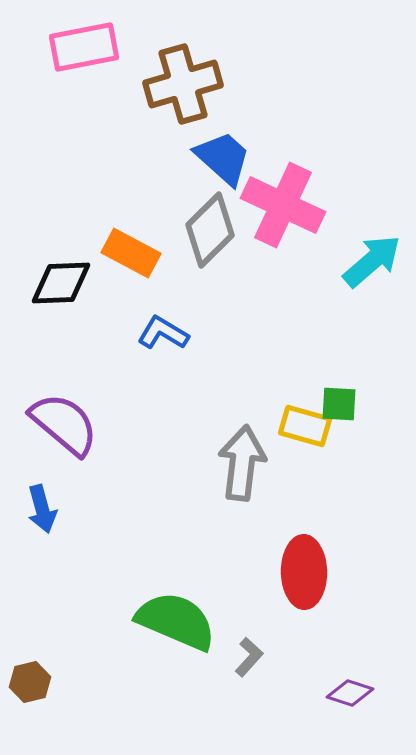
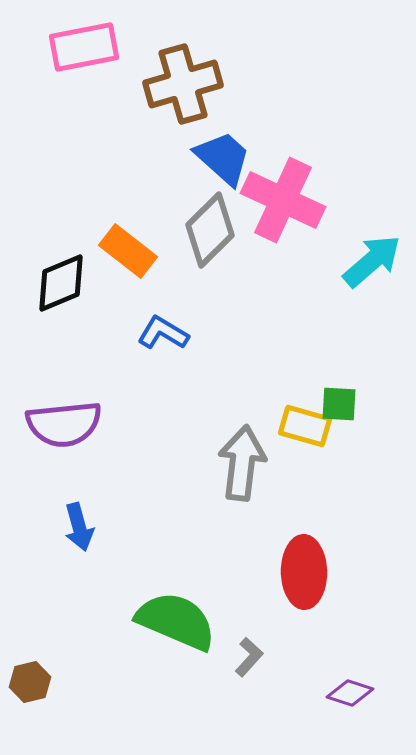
pink cross: moved 5 px up
orange rectangle: moved 3 px left, 2 px up; rotated 10 degrees clockwise
black diamond: rotated 20 degrees counterclockwise
purple semicircle: rotated 134 degrees clockwise
blue arrow: moved 37 px right, 18 px down
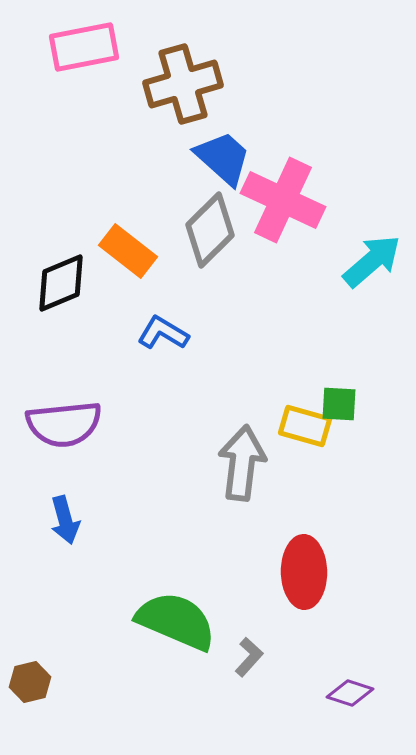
blue arrow: moved 14 px left, 7 px up
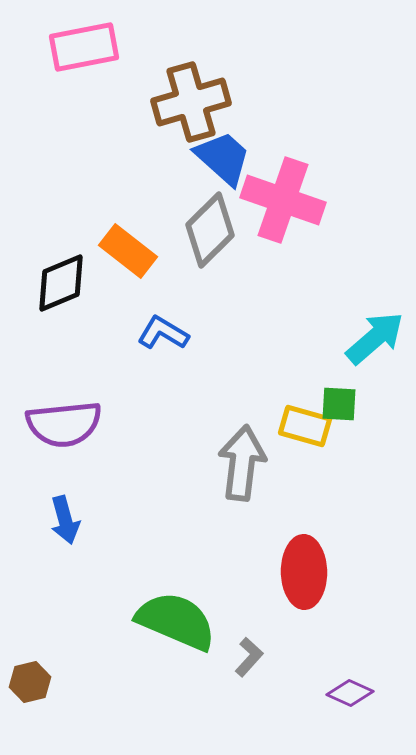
brown cross: moved 8 px right, 18 px down
pink cross: rotated 6 degrees counterclockwise
cyan arrow: moved 3 px right, 77 px down
purple diamond: rotated 6 degrees clockwise
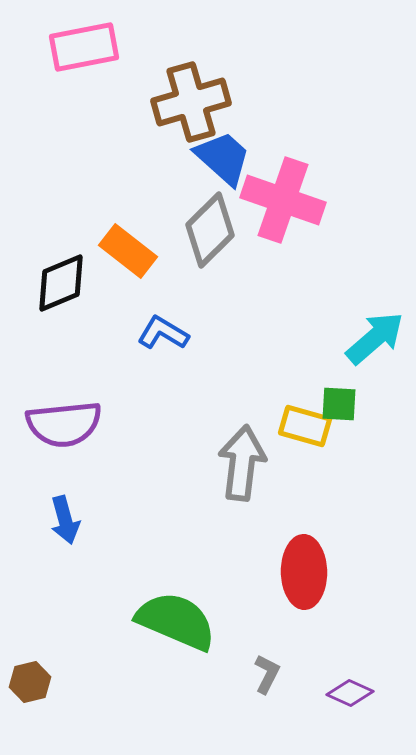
gray L-shape: moved 18 px right, 17 px down; rotated 15 degrees counterclockwise
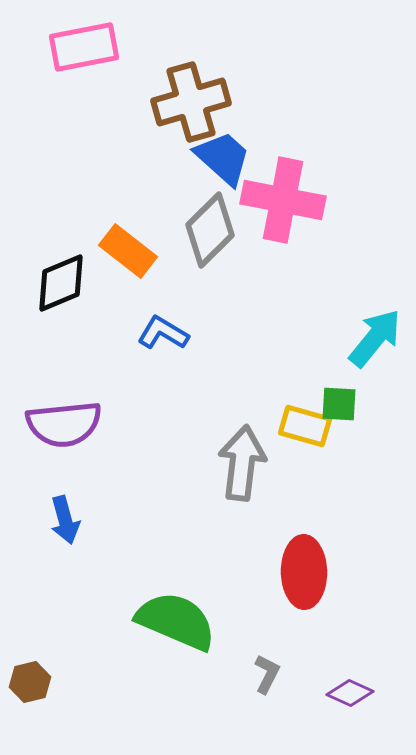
pink cross: rotated 8 degrees counterclockwise
cyan arrow: rotated 10 degrees counterclockwise
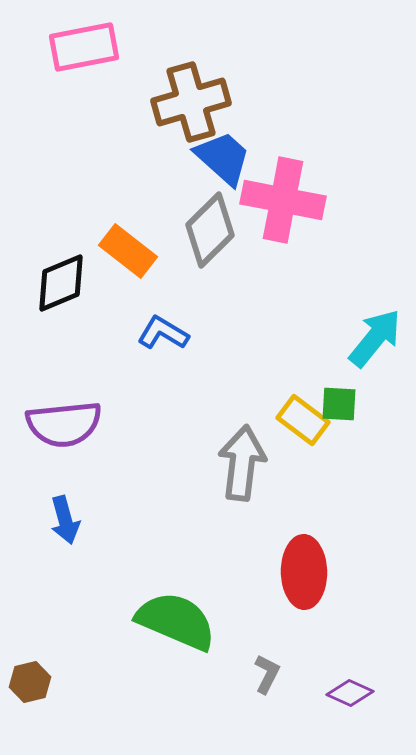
yellow rectangle: moved 2 px left, 6 px up; rotated 21 degrees clockwise
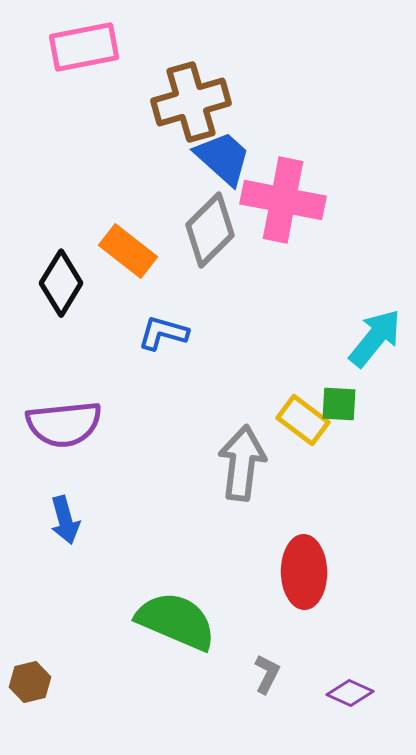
black diamond: rotated 36 degrees counterclockwise
blue L-shape: rotated 15 degrees counterclockwise
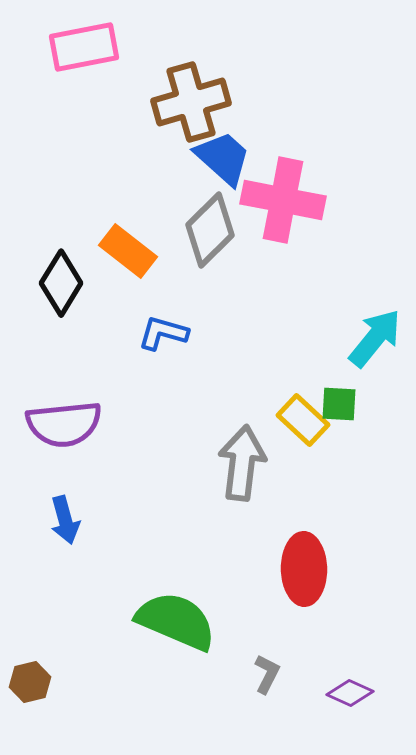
yellow rectangle: rotated 6 degrees clockwise
red ellipse: moved 3 px up
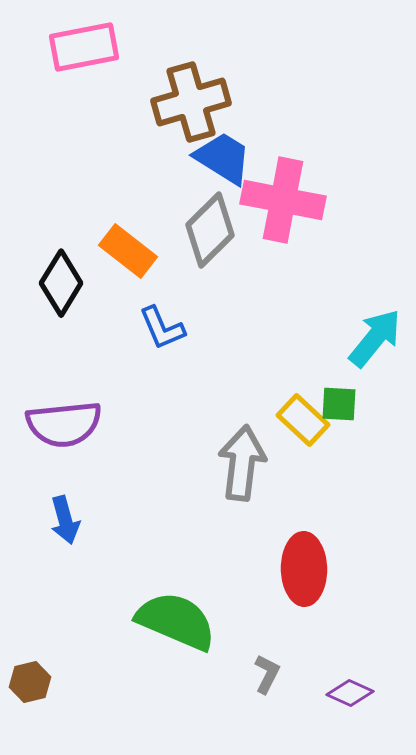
blue trapezoid: rotated 10 degrees counterclockwise
blue L-shape: moved 1 px left, 5 px up; rotated 129 degrees counterclockwise
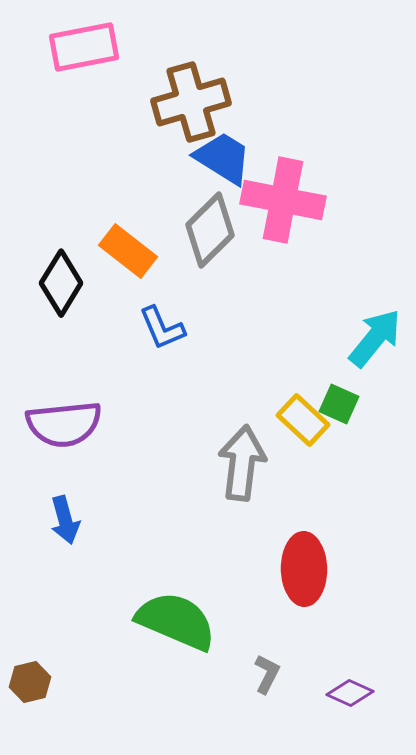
green square: rotated 21 degrees clockwise
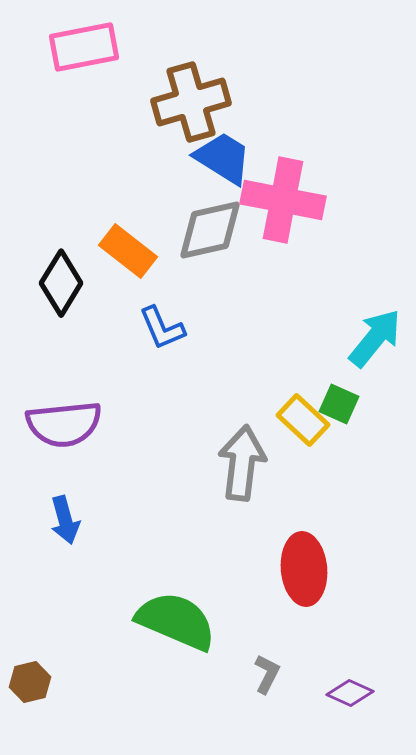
gray diamond: rotated 32 degrees clockwise
red ellipse: rotated 4 degrees counterclockwise
